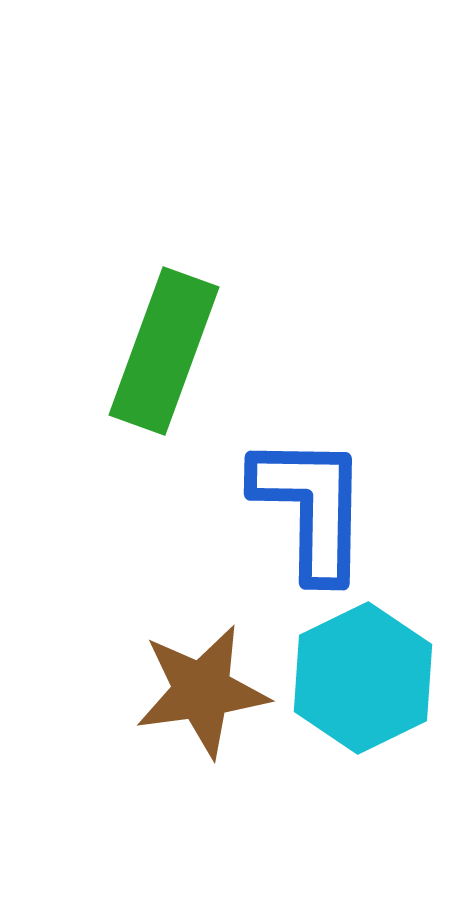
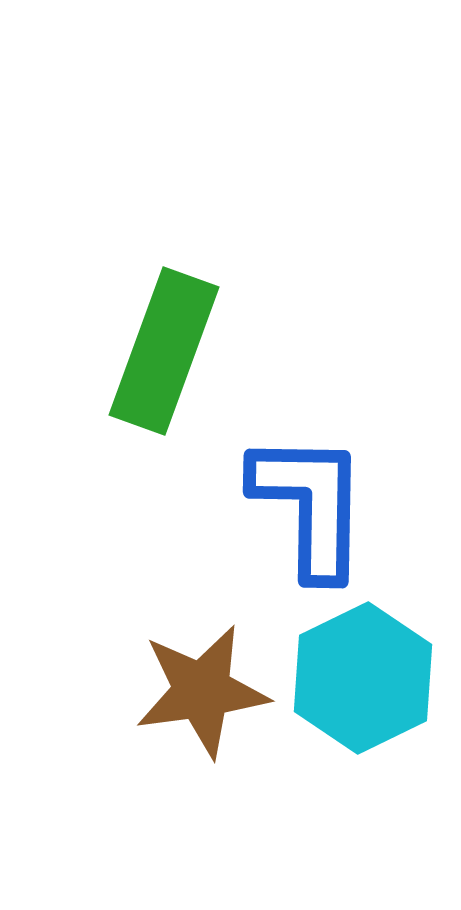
blue L-shape: moved 1 px left, 2 px up
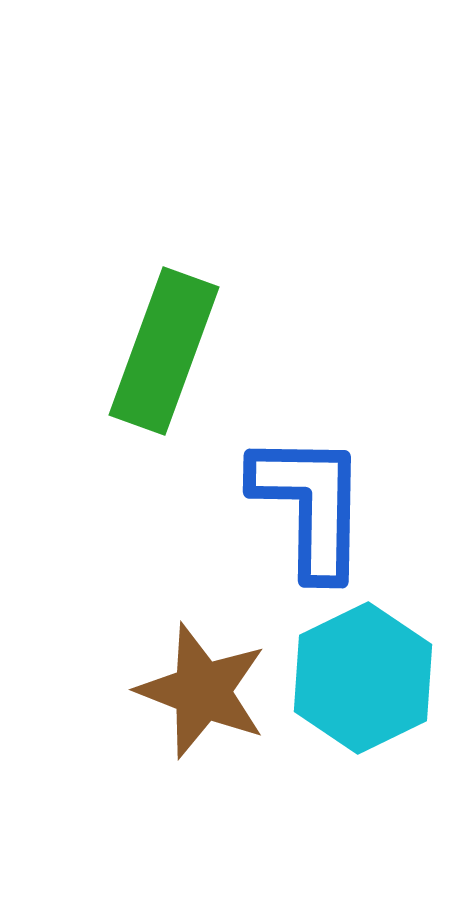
brown star: rotated 29 degrees clockwise
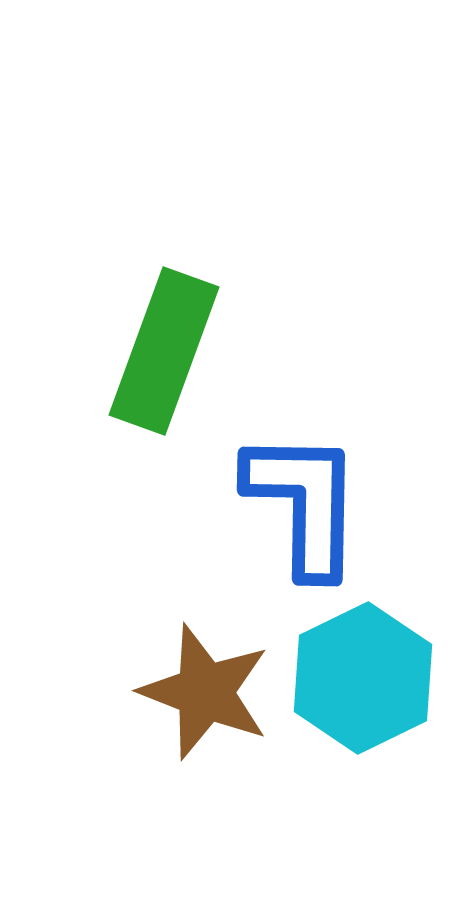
blue L-shape: moved 6 px left, 2 px up
brown star: moved 3 px right, 1 px down
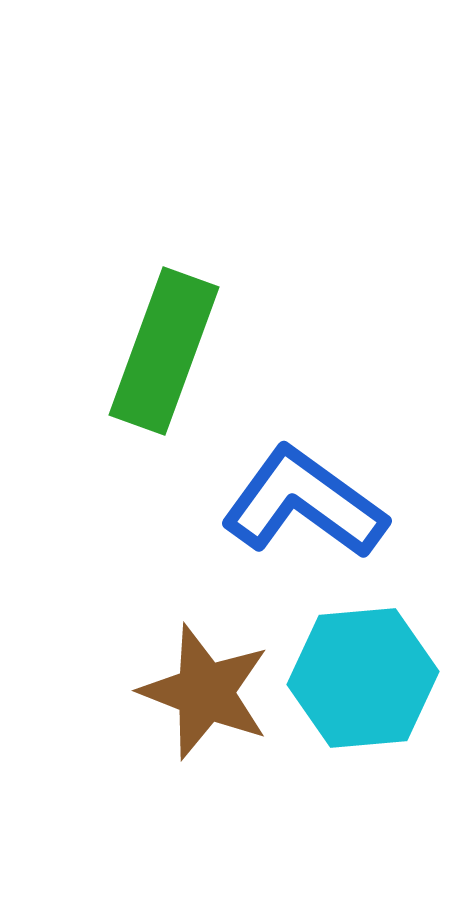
blue L-shape: rotated 55 degrees counterclockwise
cyan hexagon: rotated 21 degrees clockwise
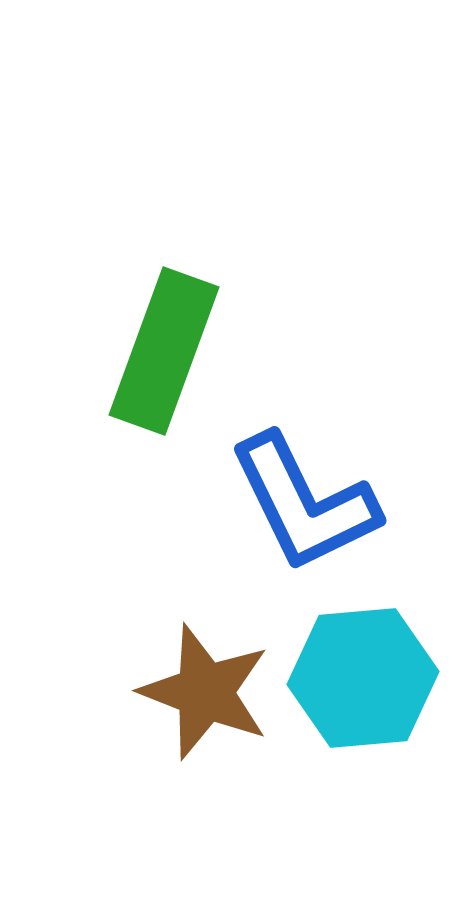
blue L-shape: rotated 152 degrees counterclockwise
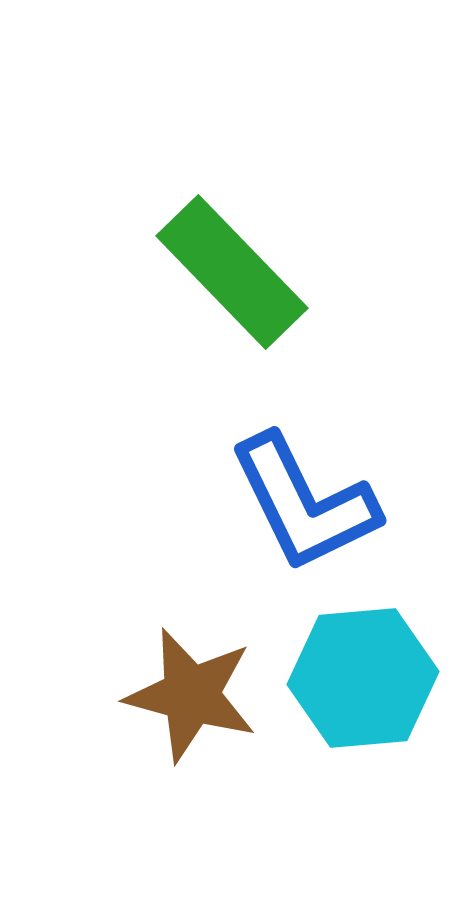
green rectangle: moved 68 px right, 79 px up; rotated 64 degrees counterclockwise
brown star: moved 14 px left, 3 px down; rotated 6 degrees counterclockwise
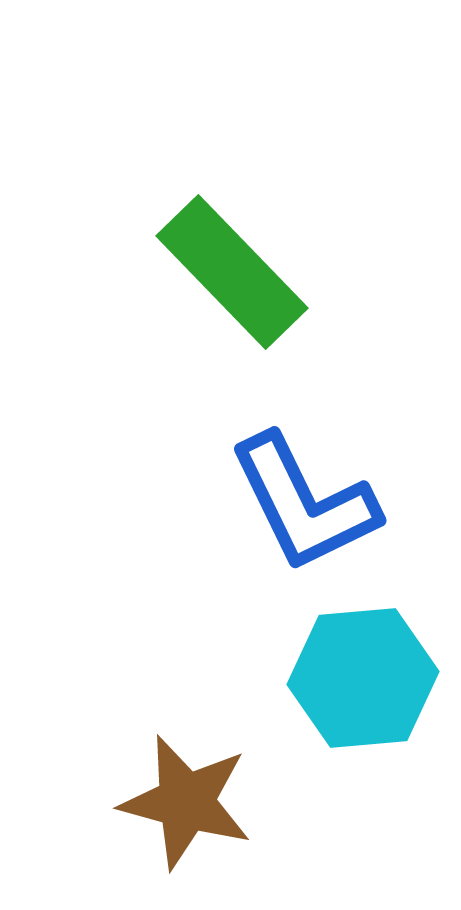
brown star: moved 5 px left, 107 px down
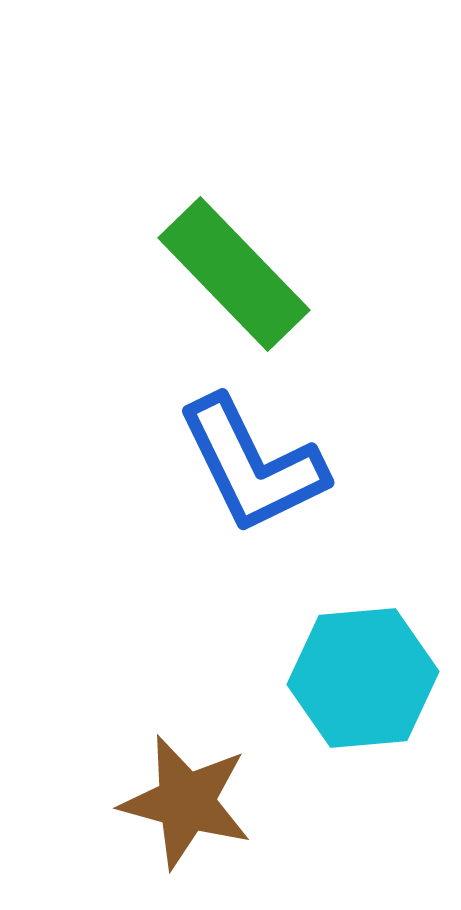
green rectangle: moved 2 px right, 2 px down
blue L-shape: moved 52 px left, 38 px up
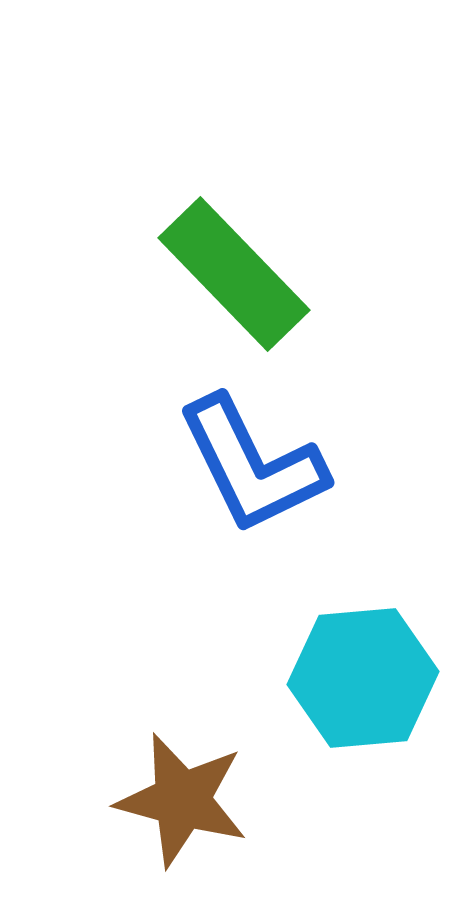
brown star: moved 4 px left, 2 px up
